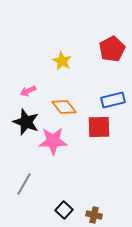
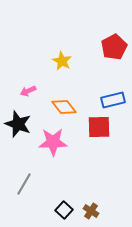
red pentagon: moved 2 px right, 2 px up
black star: moved 8 px left, 2 px down
pink star: moved 1 px down
brown cross: moved 3 px left, 4 px up; rotated 21 degrees clockwise
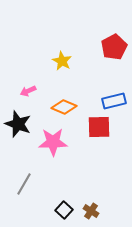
blue rectangle: moved 1 px right, 1 px down
orange diamond: rotated 30 degrees counterclockwise
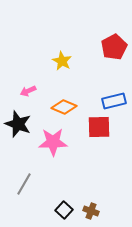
brown cross: rotated 14 degrees counterclockwise
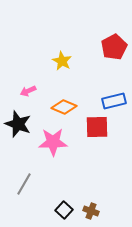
red square: moved 2 px left
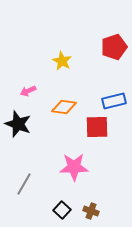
red pentagon: rotated 10 degrees clockwise
orange diamond: rotated 15 degrees counterclockwise
pink star: moved 21 px right, 25 px down
black square: moved 2 px left
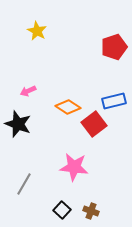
yellow star: moved 25 px left, 30 px up
orange diamond: moved 4 px right; rotated 25 degrees clockwise
red square: moved 3 px left, 3 px up; rotated 35 degrees counterclockwise
pink star: rotated 8 degrees clockwise
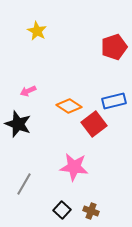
orange diamond: moved 1 px right, 1 px up
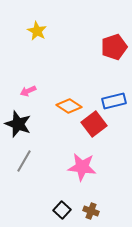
pink star: moved 8 px right
gray line: moved 23 px up
